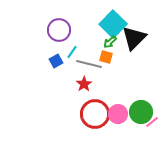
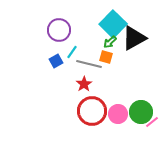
black triangle: rotated 16 degrees clockwise
red circle: moved 3 px left, 3 px up
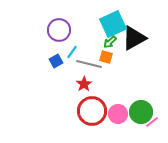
cyan square: rotated 20 degrees clockwise
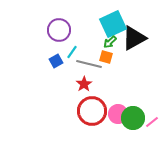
green circle: moved 8 px left, 6 px down
